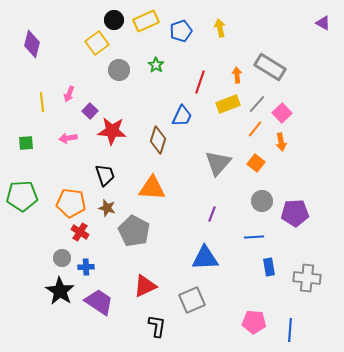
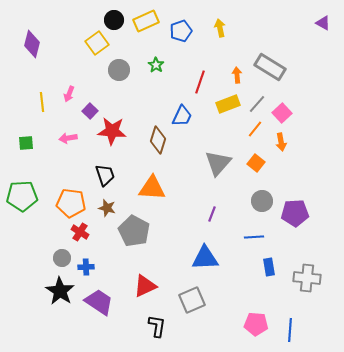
pink pentagon at (254, 322): moved 2 px right, 2 px down
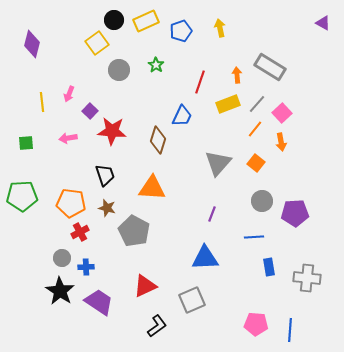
red cross at (80, 232): rotated 30 degrees clockwise
black L-shape at (157, 326): rotated 45 degrees clockwise
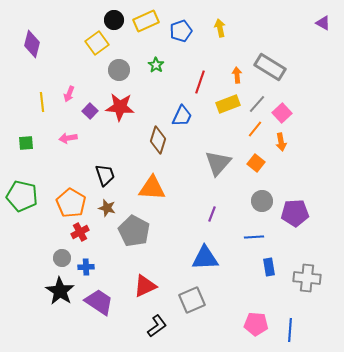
red star at (112, 131): moved 8 px right, 24 px up
green pentagon at (22, 196): rotated 16 degrees clockwise
orange pentagon at (71, 203): rotated 24 degrees clockwise
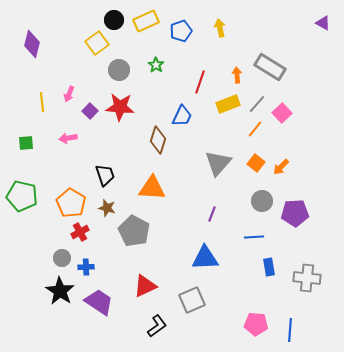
orange arrow at (281, 142): moved 25 px down; rotated 54 degrees clockwise
